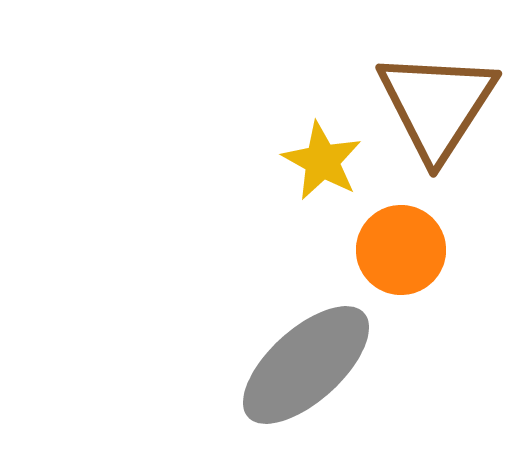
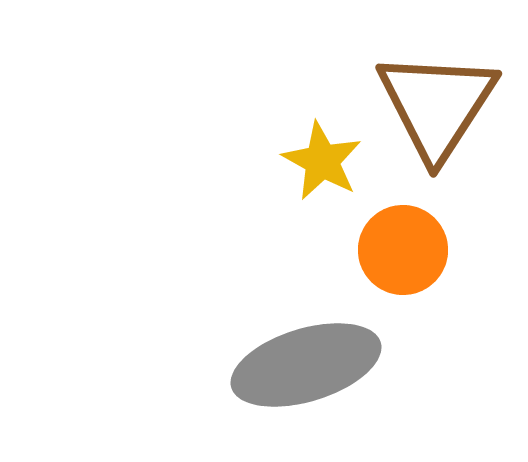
orange circle: moved 2 px right
gray ellipse: rotated 25 degrees clockwise
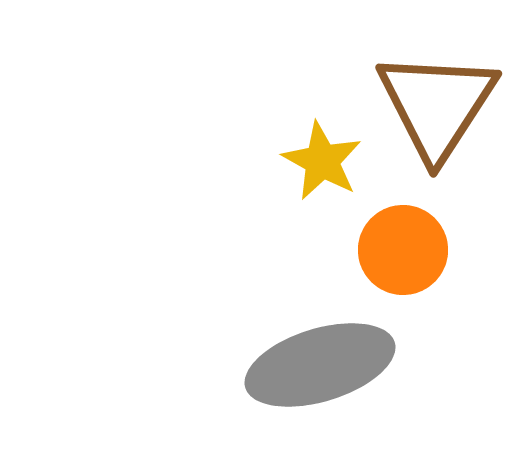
gray ellipse: moved 14 px right
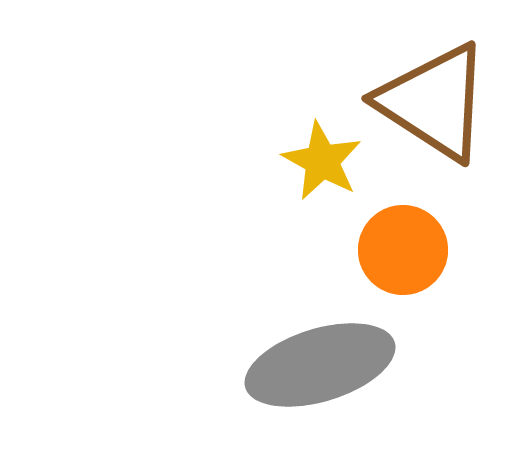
brown triangle: moved 3 px left, 3 px up; rotated 30 degrees counterclockwise
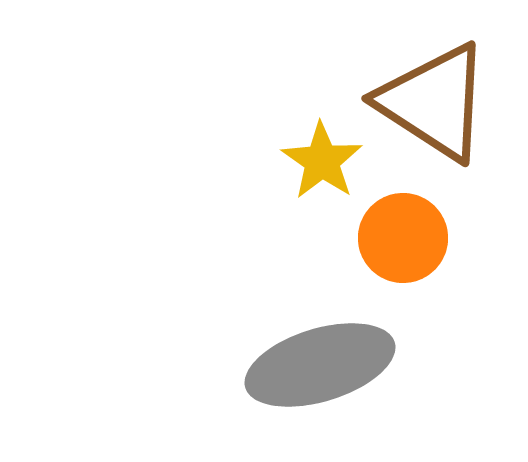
yellow star: rotated 6 degrees clockwise
orange circle: moved 12 px up
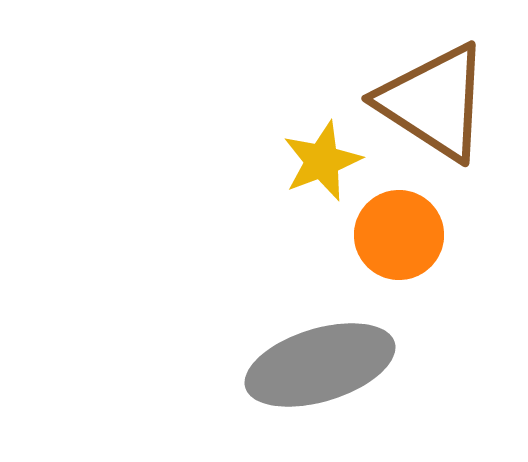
yellow star: rotated 16 degrees clockwise
orange circle: moved 4 px left, 3 px up
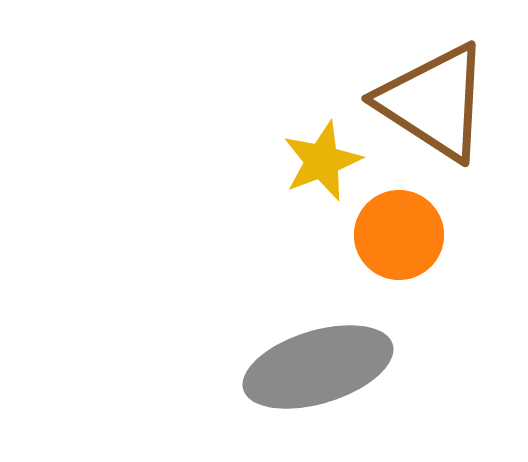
gray ellipse: moved 2 px left, 2 px down
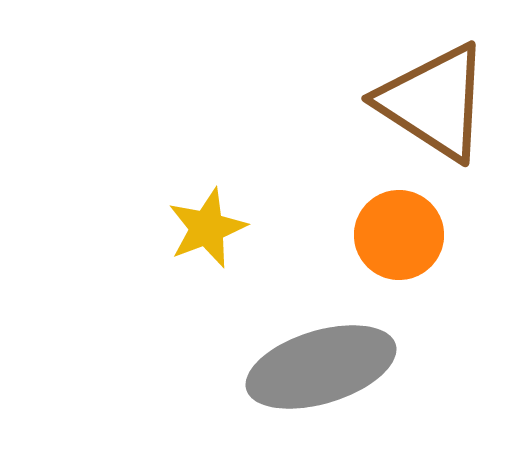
yellow star: moved 115 px left, 67 px down
gray ellipse: moved 3 px right
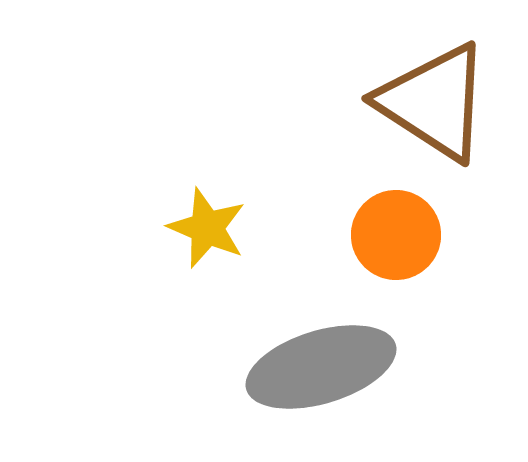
yellow star: rotated 28 degrees counterclockwise
orange circle: moved 3 px left
